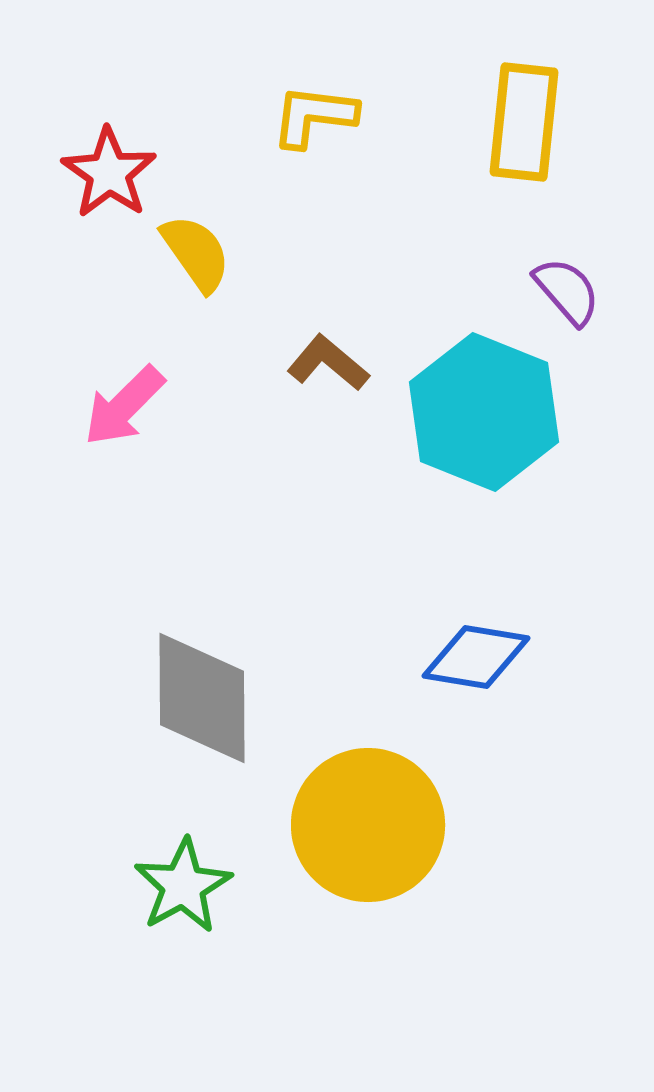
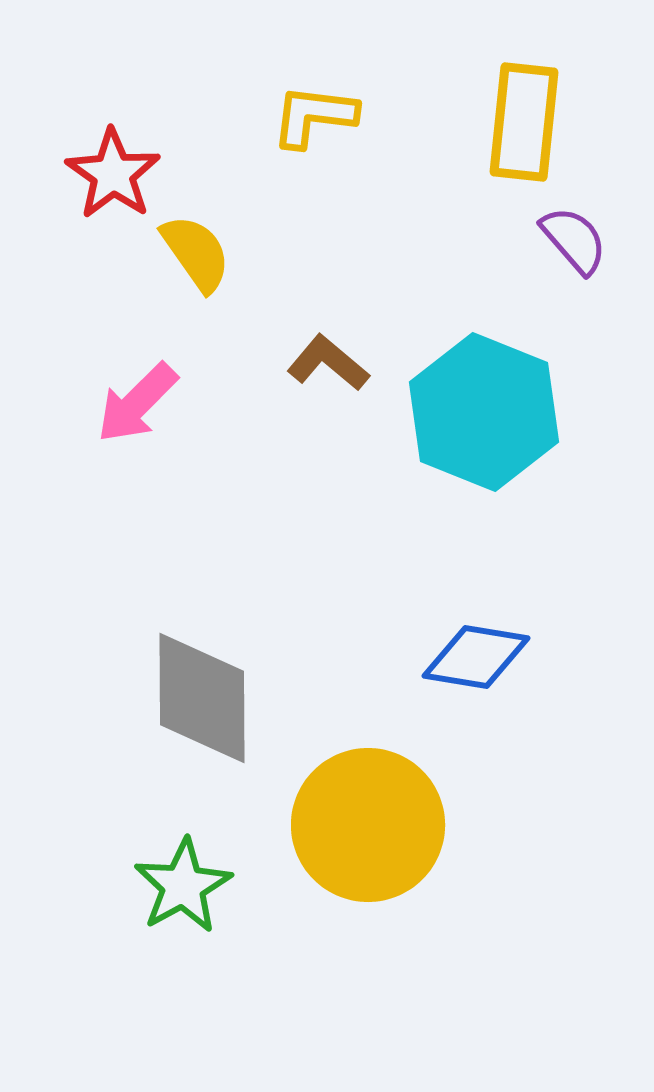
red star: moved 4 px right, 1 px down
purple semicircle: moved 7 px right, 51 px up
pink arrow: moved 13 px right, 3 px up
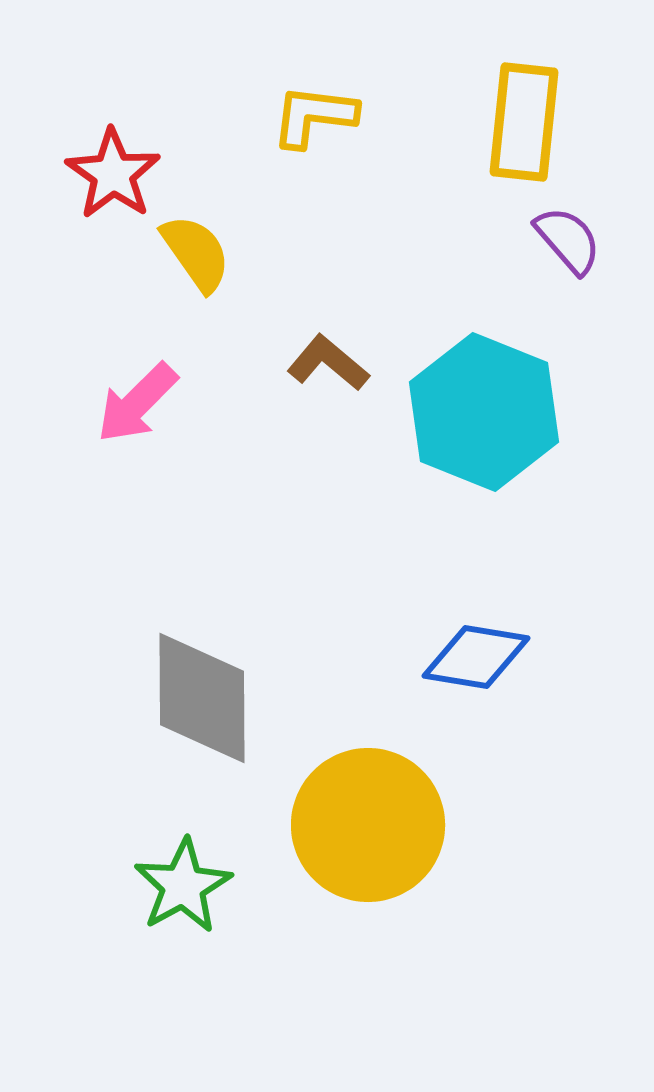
purple semicircle: moved 6 px left
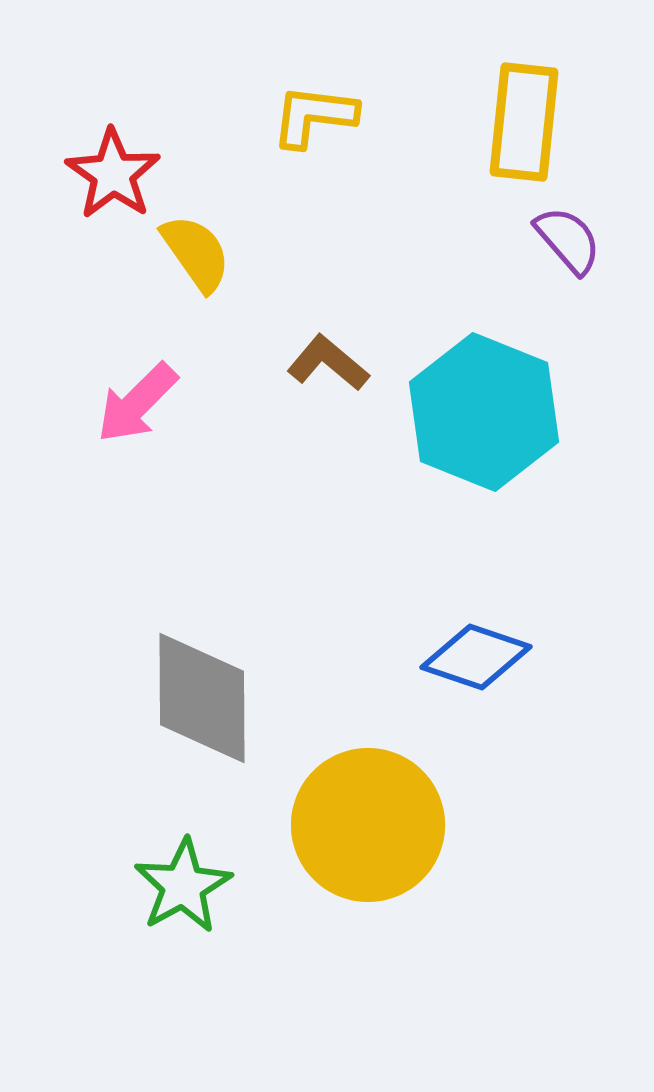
blue diamond: rotated 9 degrees clockwise
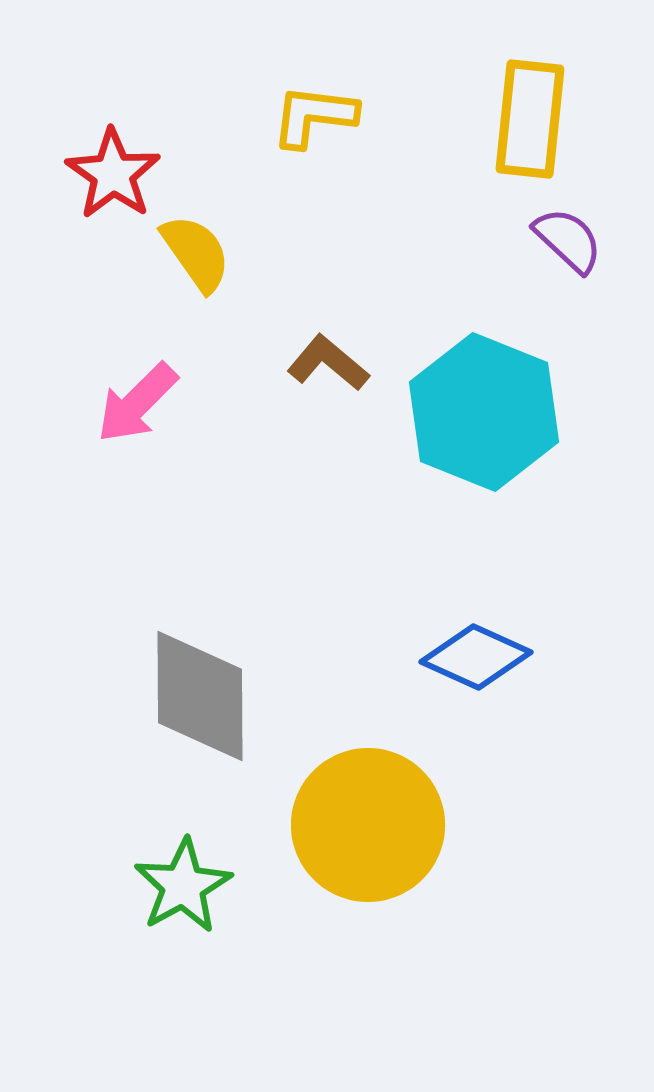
yellow rectangle: moved 6 px right, 3 px up
purple semicircle: rotated 6 degrees counterclockwise
blue diamond: rotated 6 degrees clockwise
gray diamond: moved 2 px left, 2 px up
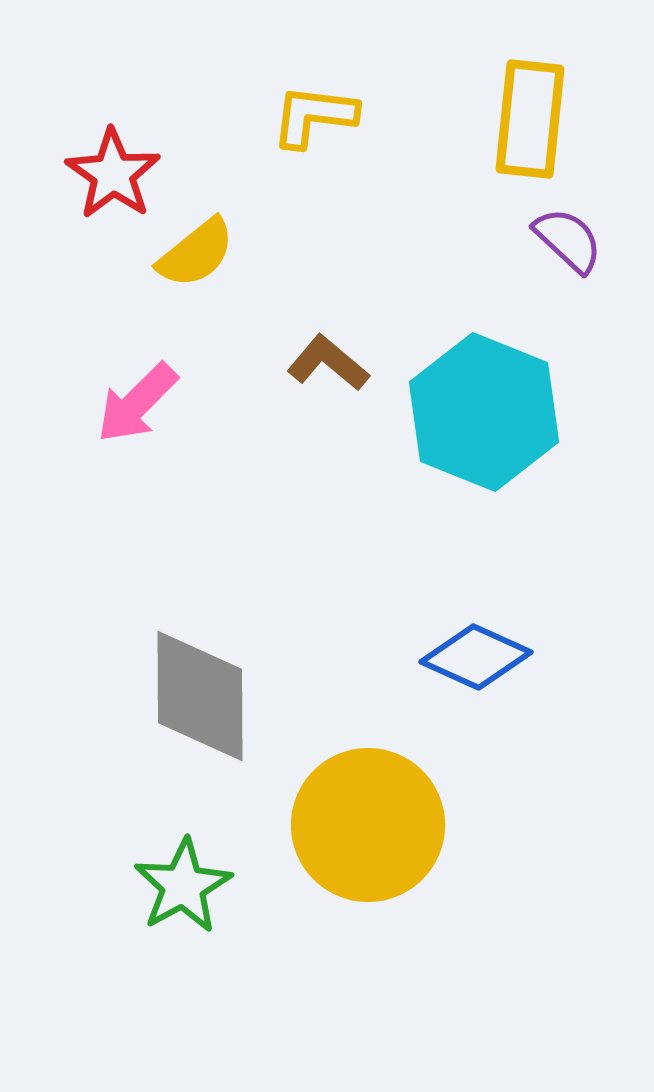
yellow semicircle: rotated 86 degrees clockwise
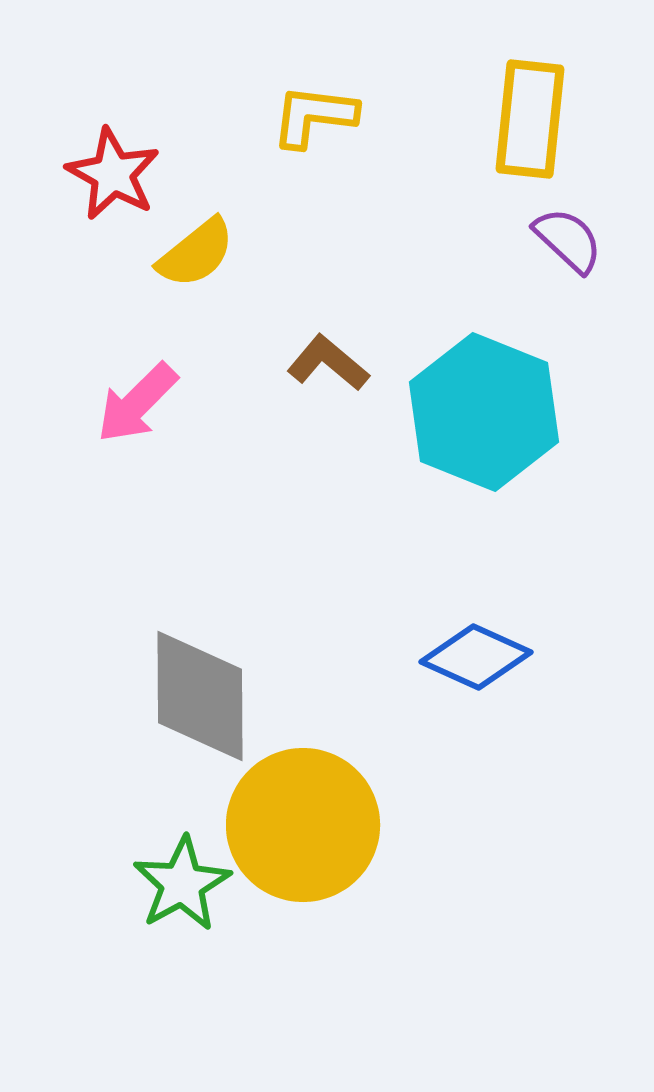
red star: rotated 6 degrees counterclockwise
yellow circle: moved 65 px left
green star: moved 1 px left, 2 px up
